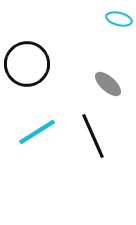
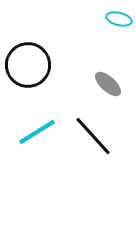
black circle: moved 1 px right, 1 px down
black line: rotated 18 degrees counterclockwise
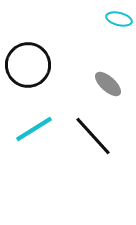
cyan line: moved 3 px left, 3 px up
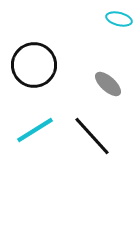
black circle: moved 6 px right
cyan line: moved 1 px right, 1 px down
black line: moved 1 px left
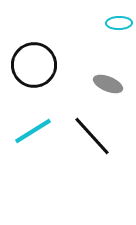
cyan ellipse: moved 4 px down; rotated 15 degrees counterclockwise
gray ellipse: rotated 20 degrees counterclockwise
cyan line: moved 2 px left, 1 px down
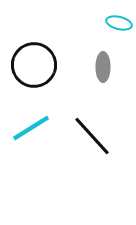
cyan ellipse: rotated 15 degrees clockwise
gray ellipse: moved 5 px left, 17 px up; rotated 68 degrees clockwise
cyan line: moved 2 px left, 3 px up
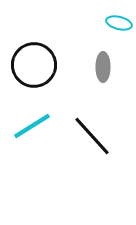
cyan line: moved 1 px right, 2 px up
